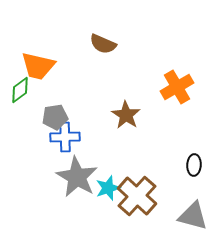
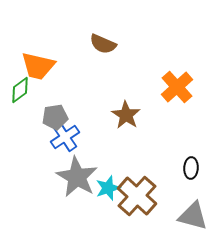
orange cross: rotated 12 degrees counterclockwise
blue cross: rotated 32 degrees counterclockwise
black ellipse: moved 3 px left, 3 px down
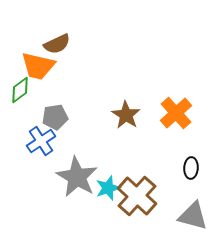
brown semicircle: moved 46 px left; rotated 48 degrees counterclockwise
orange cross: moved 1 px left, 26 px down
blue cross: moved 24 px left, 4 px down
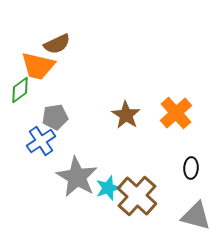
gray triangle: moved 3 px right
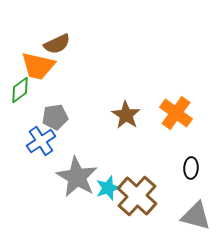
orange cross: rotated 12 degrees counterclockwise
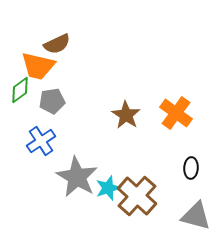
gray pentagon: moved 3 px left, 16 px up
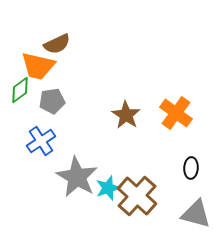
gray triangle: moved 2 px up
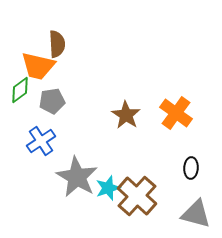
brown semicircle: rotated 68 degrees counterclockwise
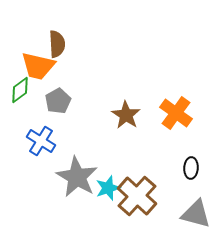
gray pentagon: moved 6 px right; rotated 20 degrees counterclockwise
blue cross: rotated 24 degrees counterclockwise
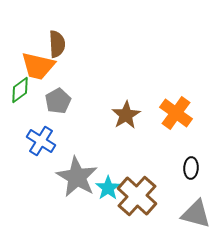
brown star: rotated 8 degrees clockwise
cyan star: rotated 15 degrees counterclockwise
